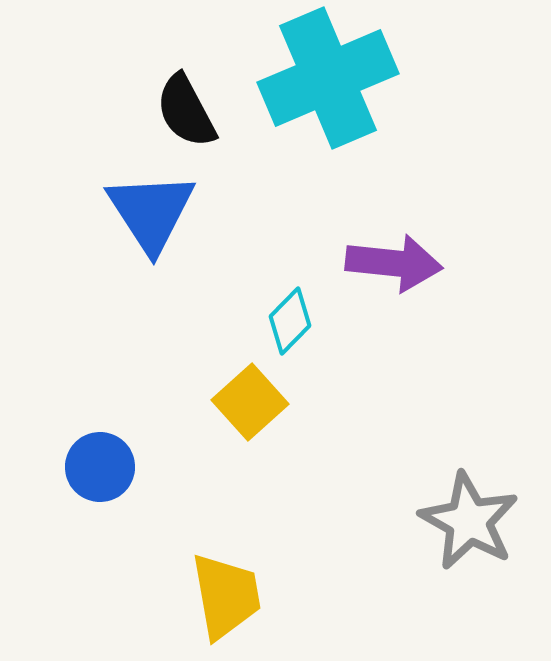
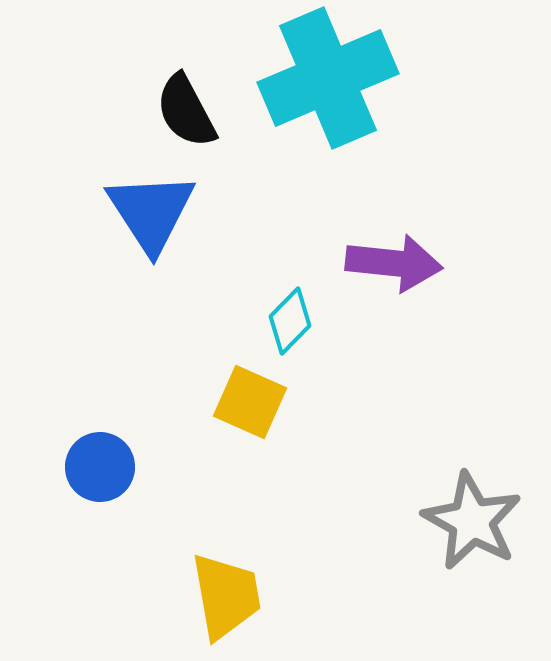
yellow square: rotated 24 degrees counterclockwise
gray star: moved 3 px right
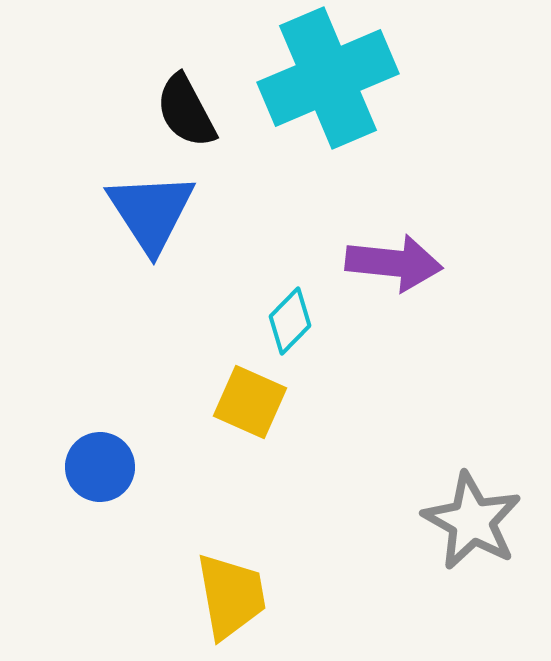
yellow trapezoid: moved 5 px right
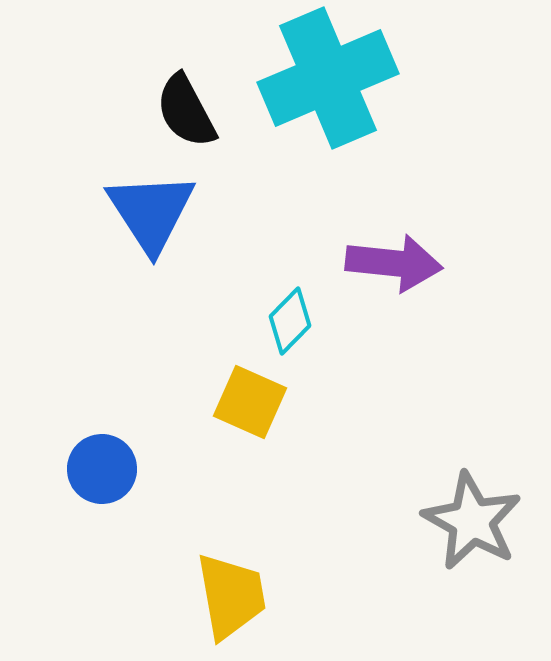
blue circle: moved 2 px right, 2 px down
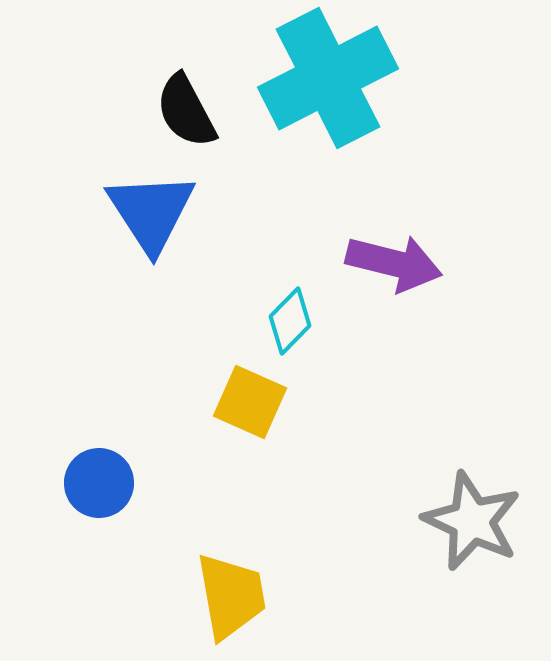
cyan cross: rotated 4 degrees counterclockwise
purple arrow: rotated 8 degrees clockwise
blue circle: moved 3 px left, 14 px down
gray star: rotated 4 degrees counterclockwise
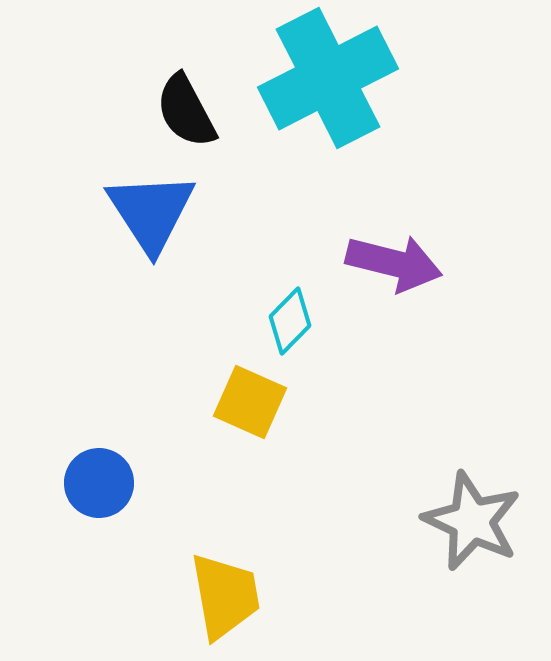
yellow trapezoid: moved 6 px left
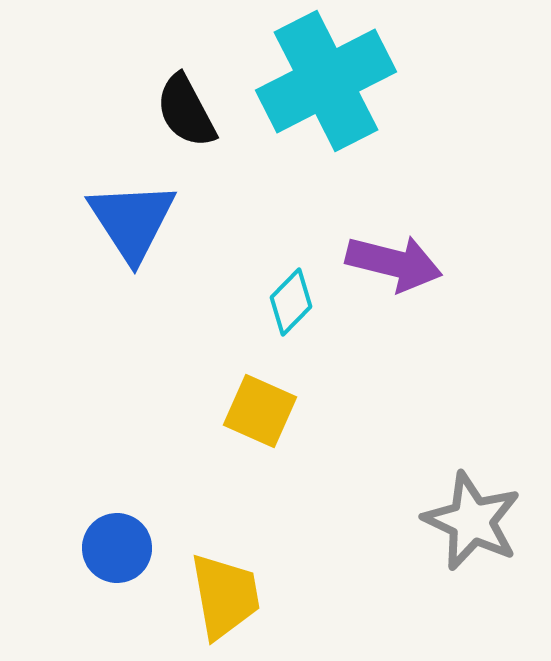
cyan cross: moved 2 px left, 3 px down
blue triangle: moved 19 px left, 9 px down
cyan diamond: moved 1 px right, 19 px up
yellow square: moved 10 px right, 9 px down
blue circle: moved 18 px right, 65 px down
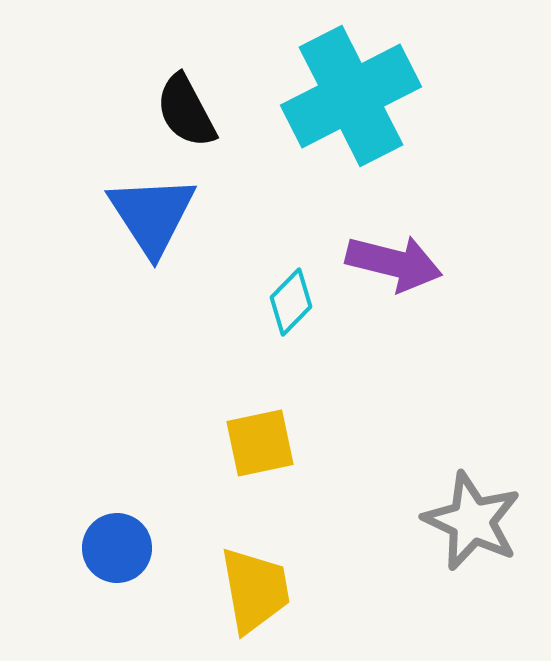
cyan cross: moved 25 px right, 15 px down
blue triangle: moved 20 px right, 6 px up
yellow square: moved 32 px down; rotated 36 degrees counterclockwise
yellow trapezoid: moved 30 px right, 6 px up
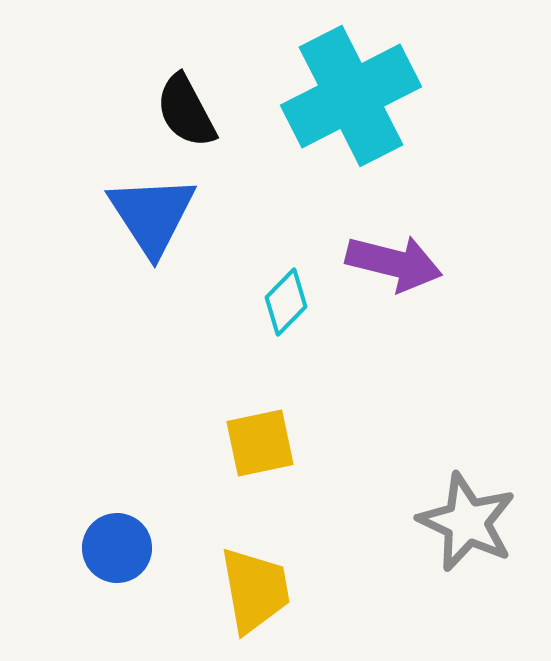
cyan diamond: moved 5 px left
gray star: moved 5 px left, 1 px down
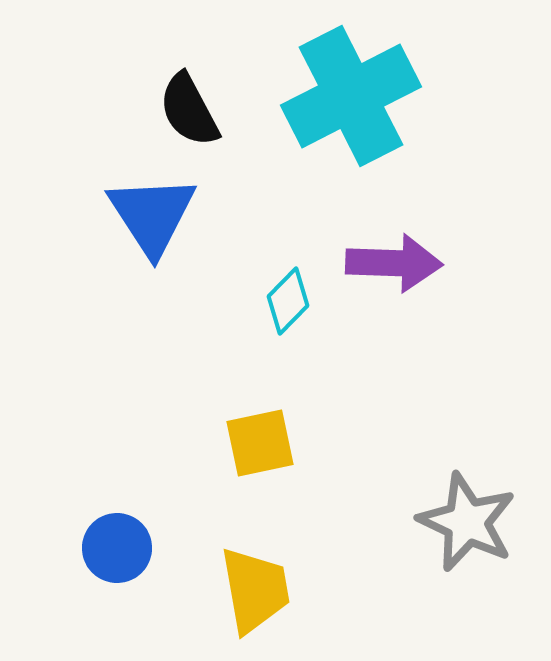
black semicircle: moved 3 px right, 1 px up
purple arrow: rotated 12 degrees counterclockwise
cyan diamond: moved 2 px right, 1 px up
